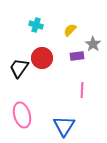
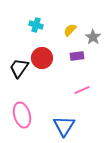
gray star: moved 7 px up
pink line: rotated 63 degrees clockwise
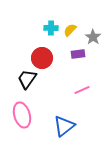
cyan cross: moved 15 px right, 3 px down; rotated 16 degrees counterclockwise
purple rectangle: moved 1 px right, 2 px up
black trapezoid: moved 8 px right, 11 px down
blue triangle: rotated 20 degrees clockwise
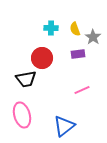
yellow semicircle: moved 5 px right, 1 px up; rotated 64 degrees counterclockwise
black trapezoid: moved 1 px left; rotated 135 degrees counterclockwise
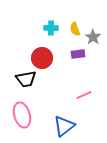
pink line: moved 2 px right, 5 px down
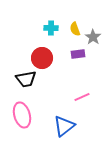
pink line: moved 2 px left, 2 px down
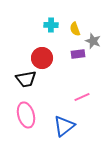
cyan cross: moved 3 px up
gray star: moved 4 px down; rotated 14 degrees counterclockwise
pink ellipse: moved 4 px right
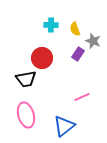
purple rectangle: rotated 48 degrees counterclockwise
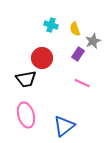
cyan cross: rotated 16 degrees clockwise
gray star: rotated 28 degrees clockwise
pink line: moved 14 px up; rotated 49 degrees clockwise
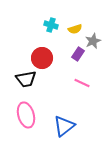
yellow semicircle: rotated 88 degrees counterclockwise
